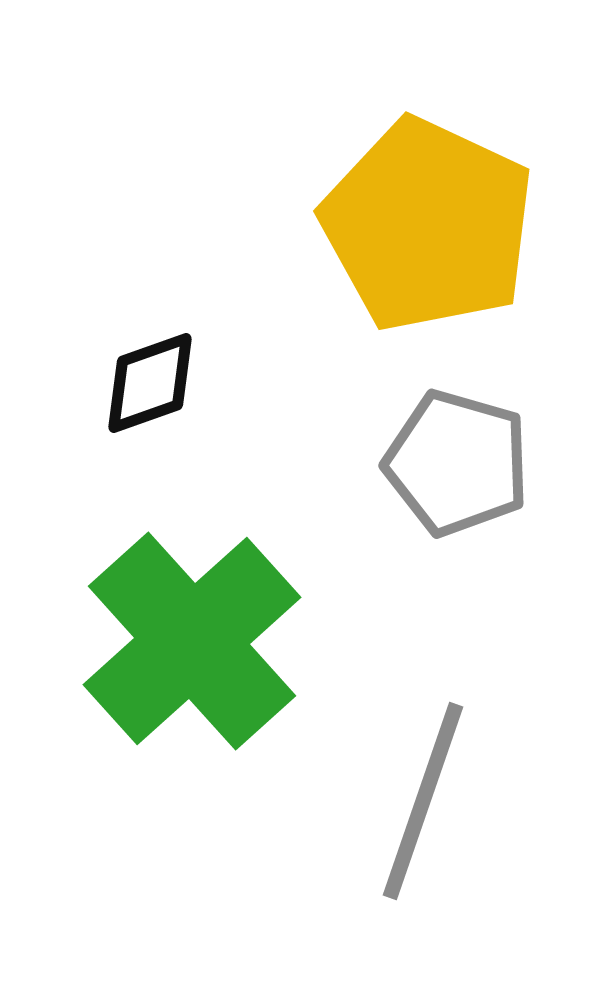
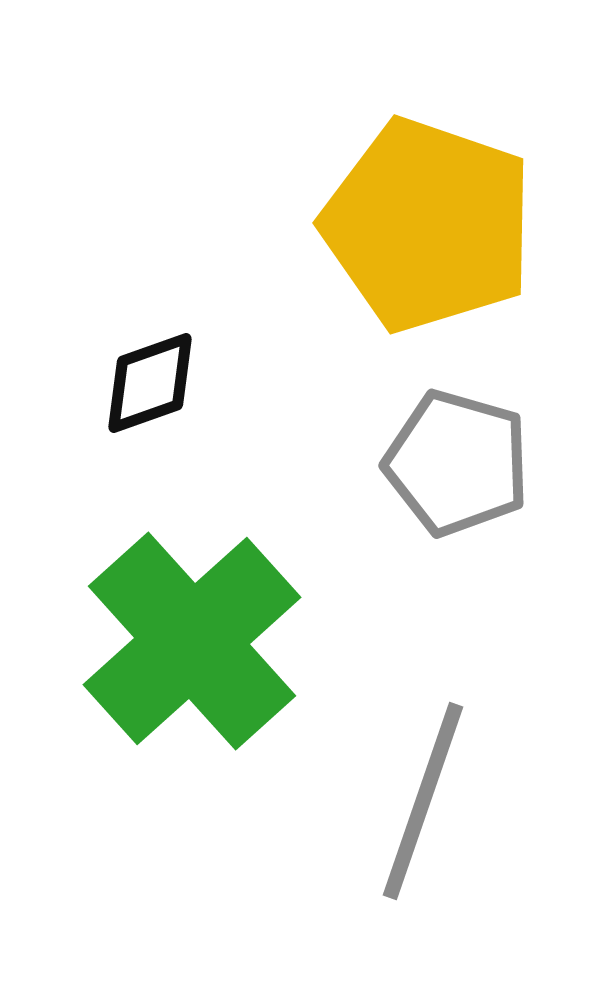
yellow pentagon: rotated 6 degrees counterclockwise
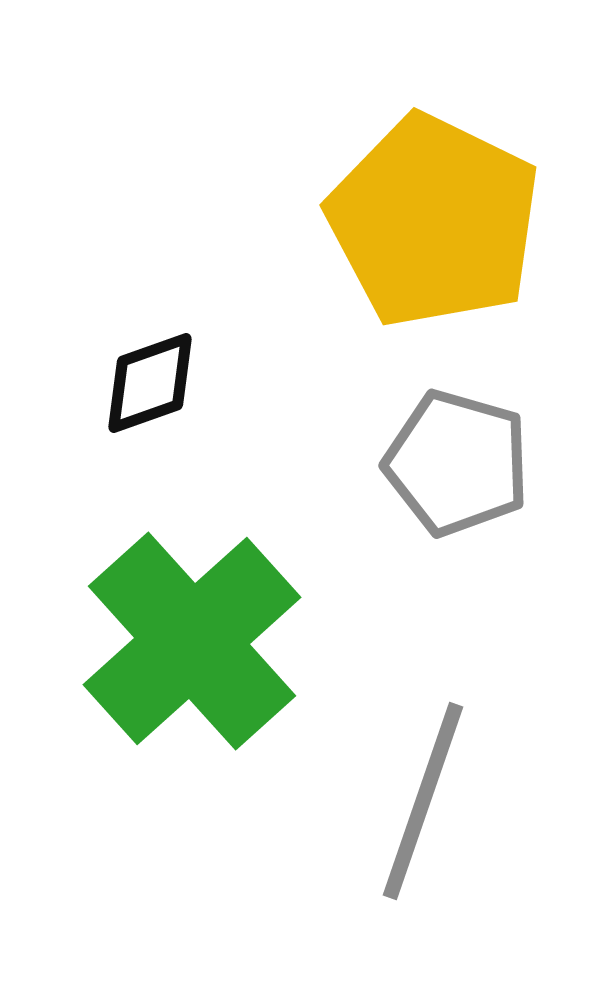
yellow pentagon: moved 6 px right, 4 px up; rotated 7 degrees clockwise
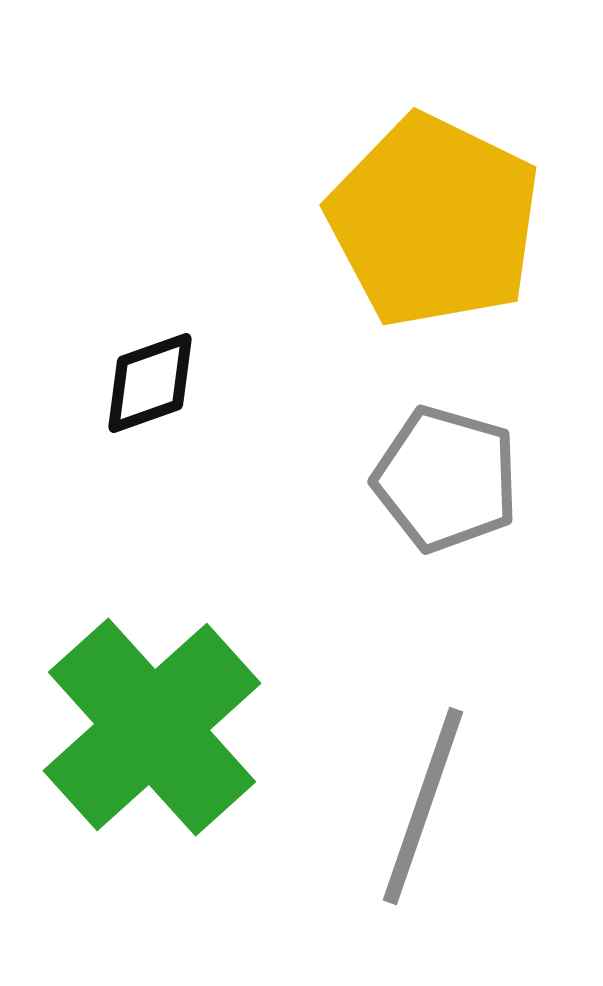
gray pentagon: moved 11 px left, 16 px down
green cross: moved 40 px left, 86 px down
gray line: moved 5 px down
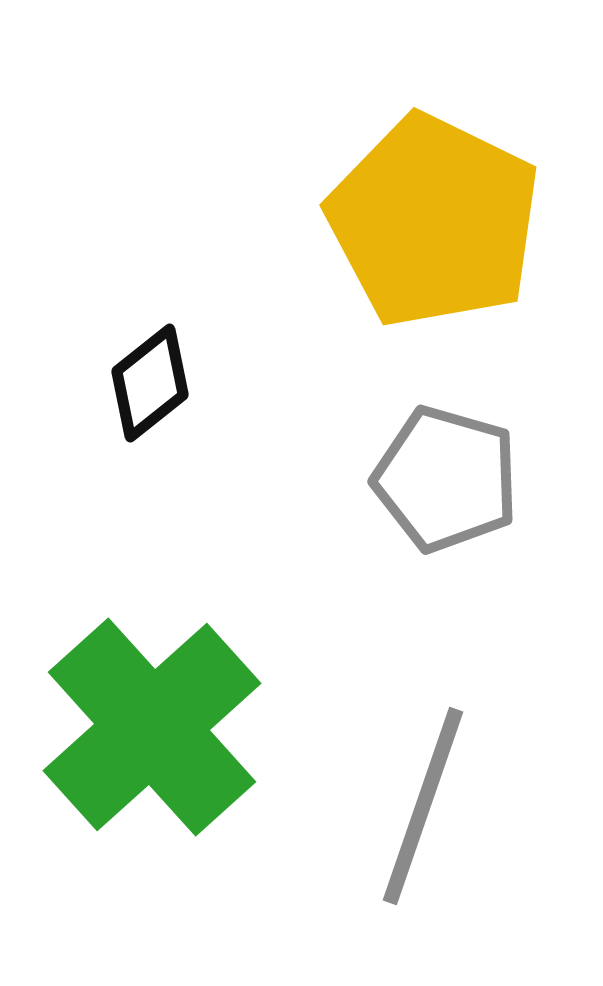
black diamond: rotated 19 degrees counterclockwise
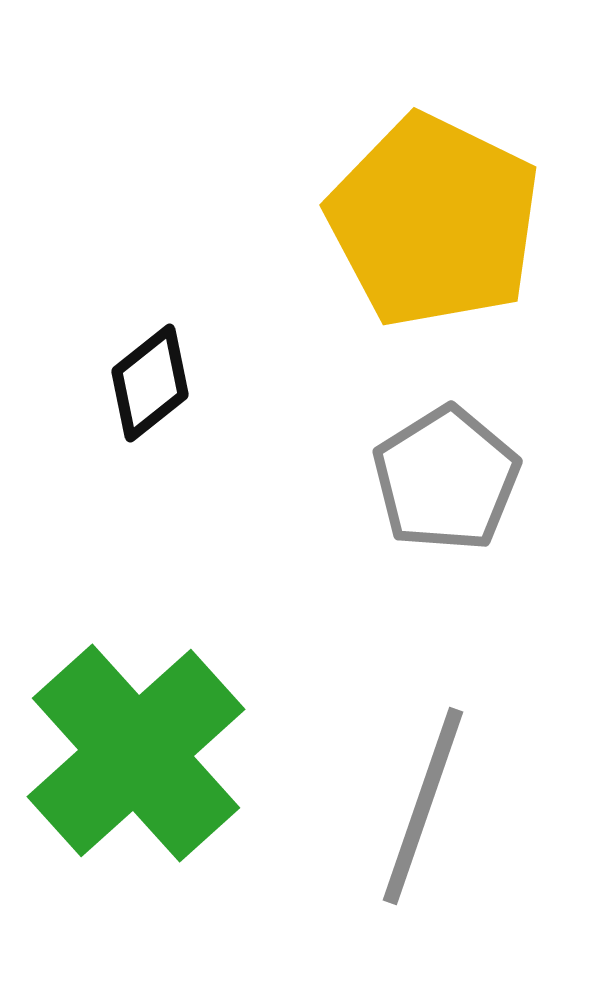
gray pentagon: rotated 24 degrees clockwise
green cross: moved 16 px left, 26 px down
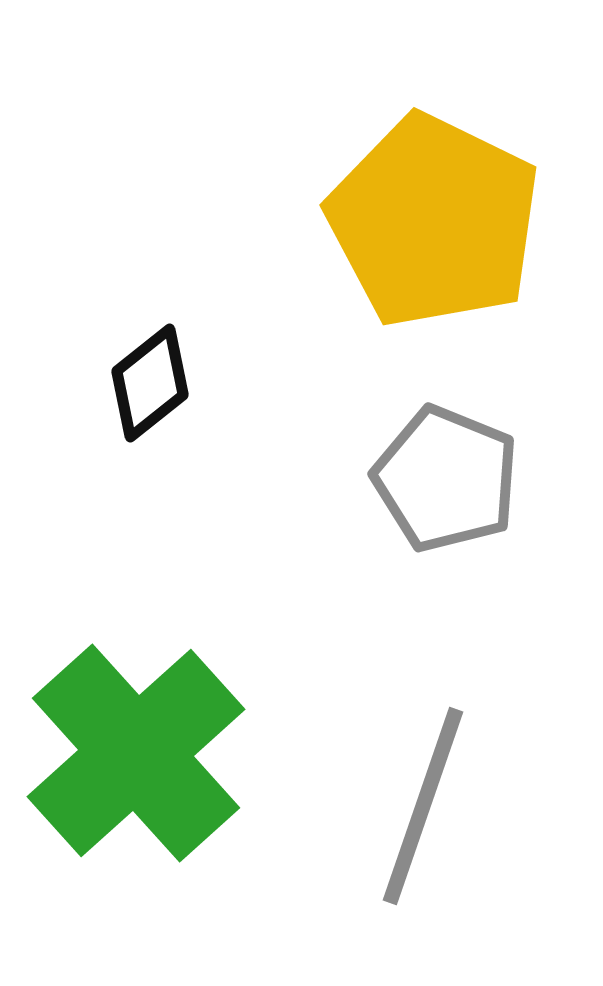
gray pentagon: rotated 18 degrees counterclockwise
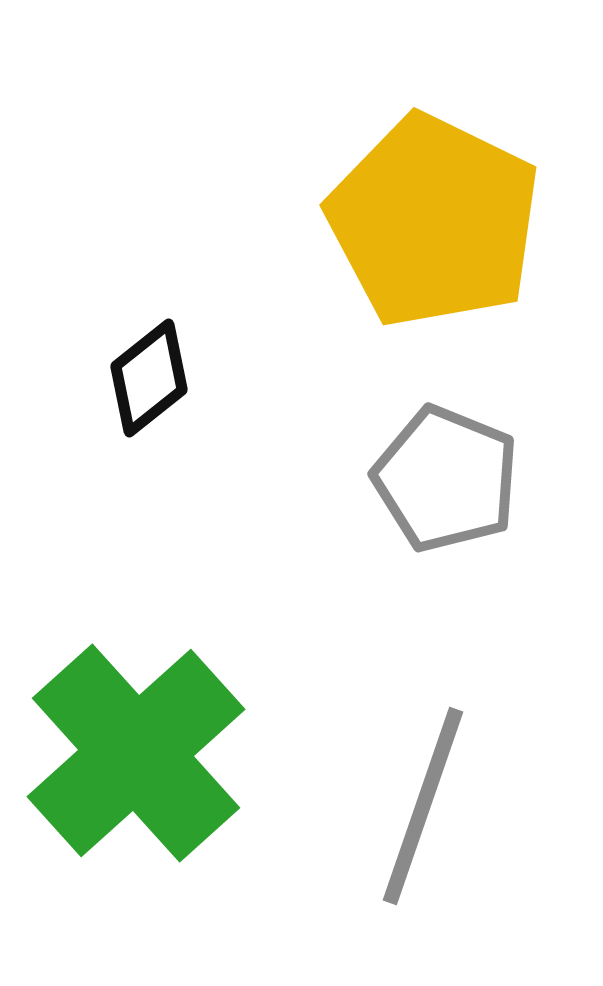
black diamond: moved 1 px left, 5 px up
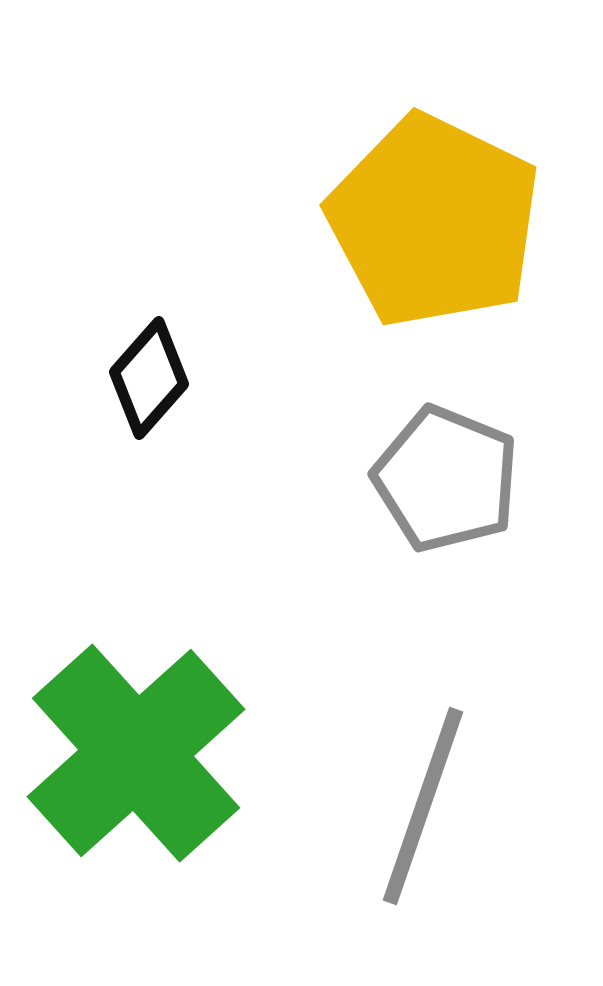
black diamond: rotated 10 degrees counterclockwise
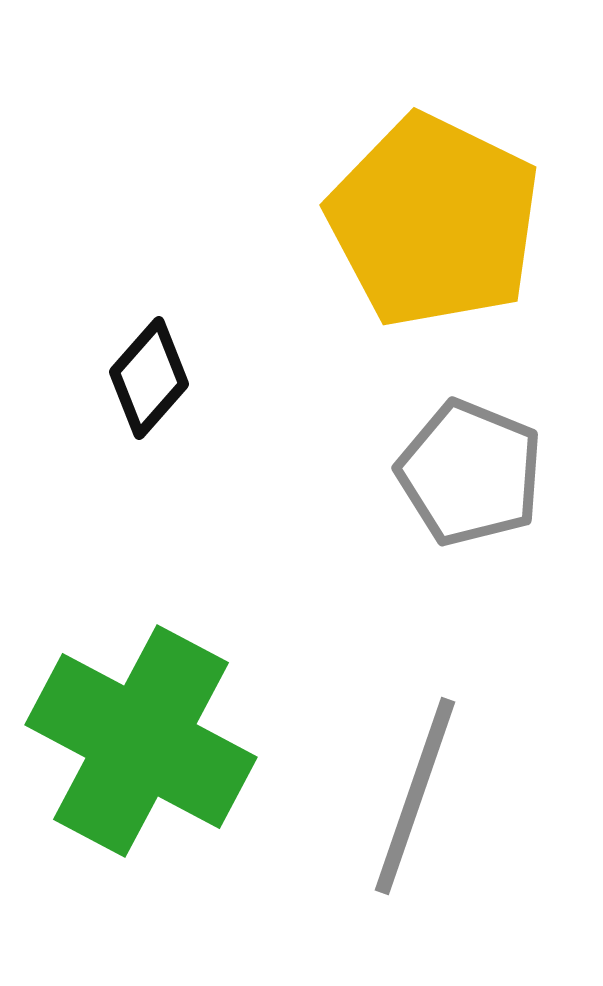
gray pentagon: moved 24 px right, 6 px up
green cross: moved 5 px right, 12 px up; rotated 20 degrees counterclockwise
gray line: moved 8 px left, 10 px up
